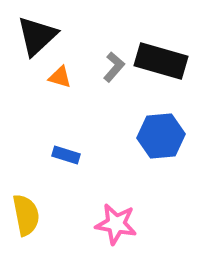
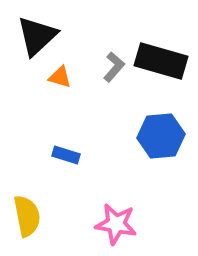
yellow semicircle: moved 1 px right, 1 px down
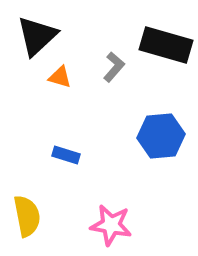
black rectangle: moved 5 px right, 16 px up
pink star: moved 5 px left, 1 px down
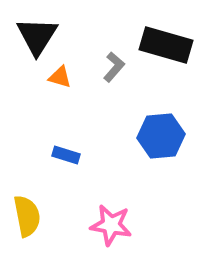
black triangle: rotated 15 degrees counterclockwise
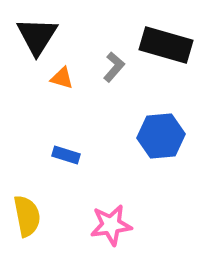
orange triangle: moved 2 px right, 1 px down
pink star: rotated 18 degrees counterclockwise
